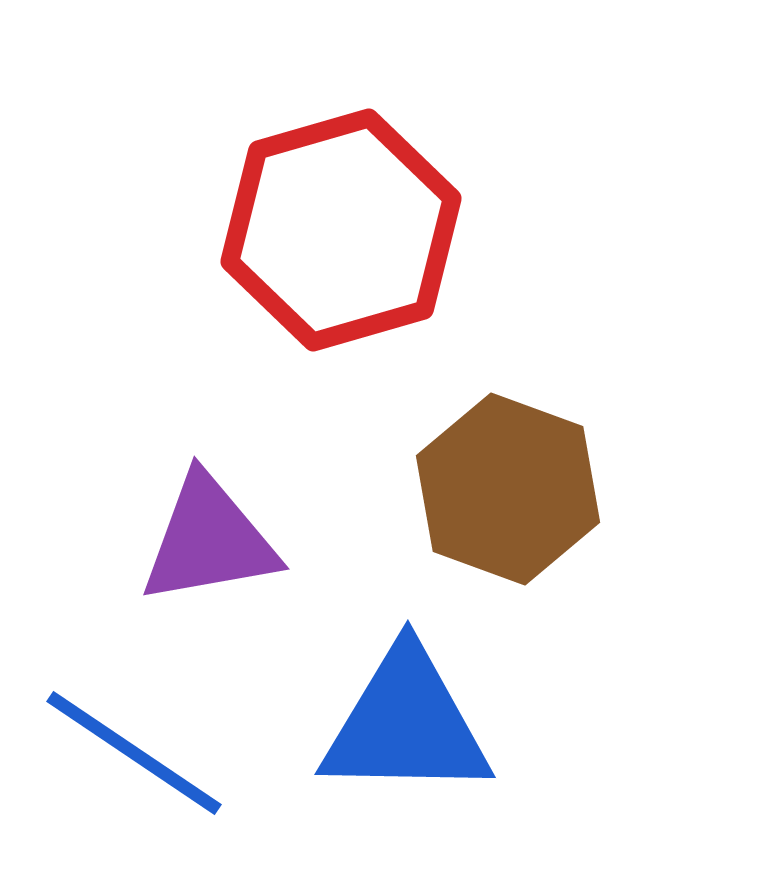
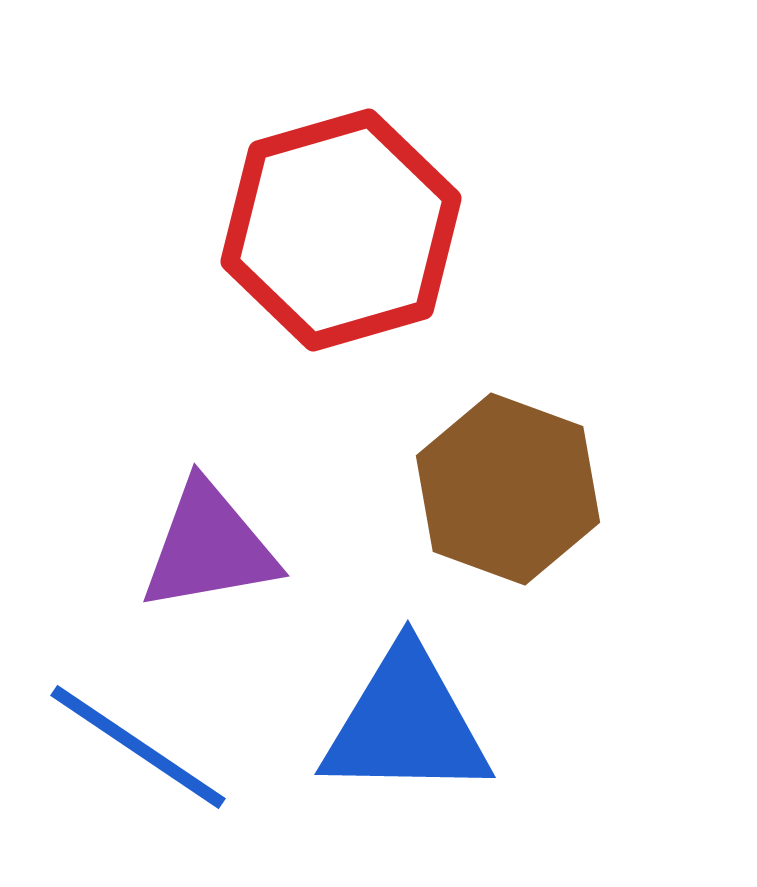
purple triangle: moved 7 px down
blue line: moved 4 px right, 6 px up
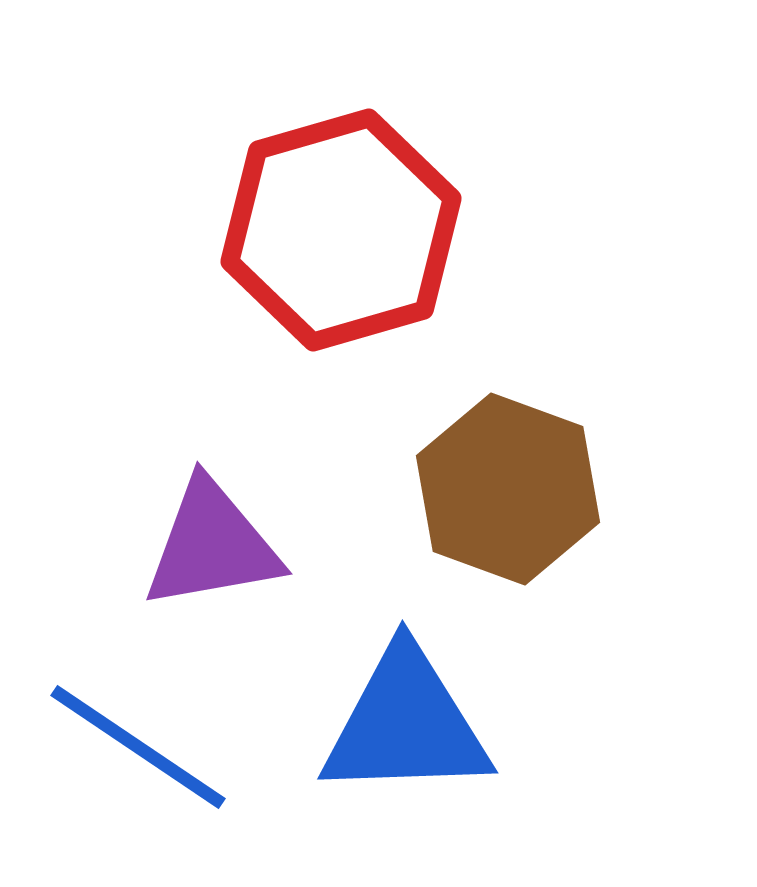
purple triangle: moved 3 px right, 2 px up
blue triangle: rotated 3 degrees counterclockwise
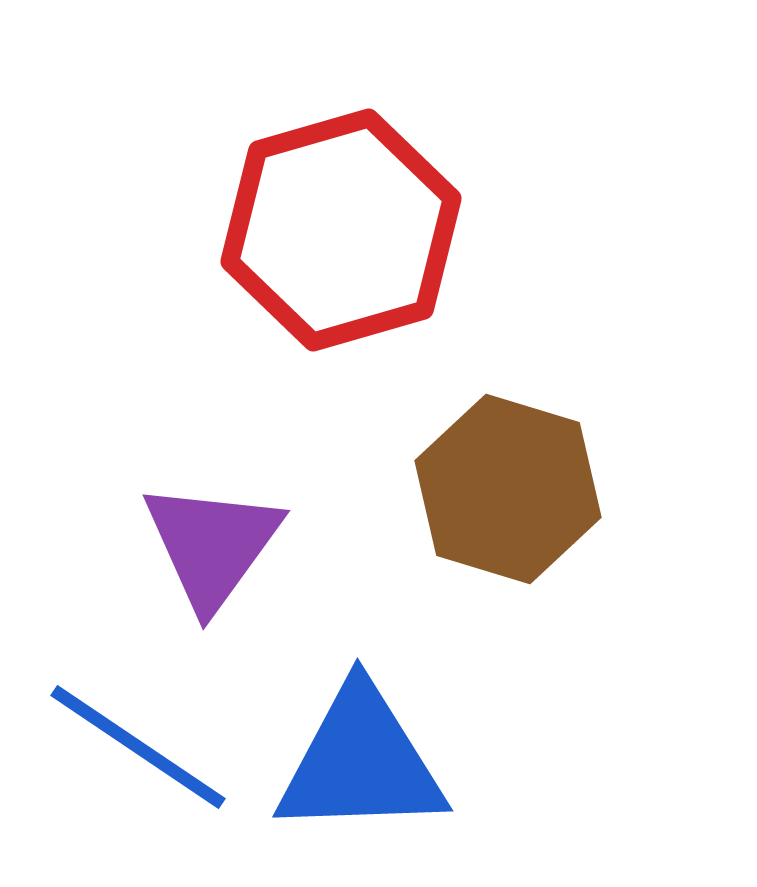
brown hexagon: rotated 3 degrees counterclockwise
purple triangle: rotated 44 degrees counterclockwise
blue triangle: moved 45 px left, 38 px down
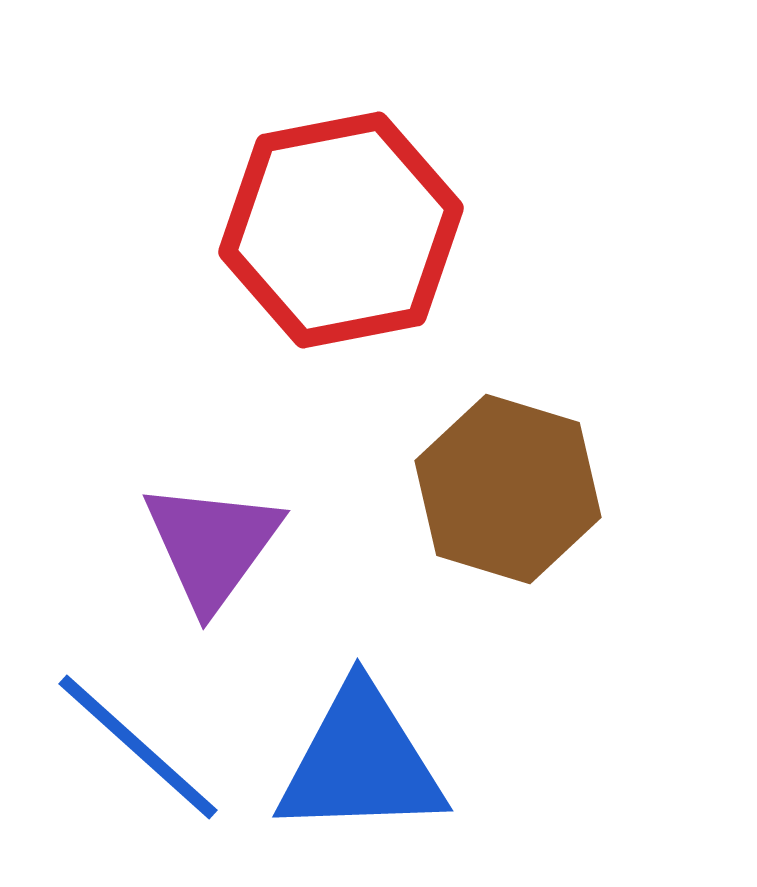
red hexagon: rotated 5 degrees clockwise
blue line: rotated 8 degrees clockwise
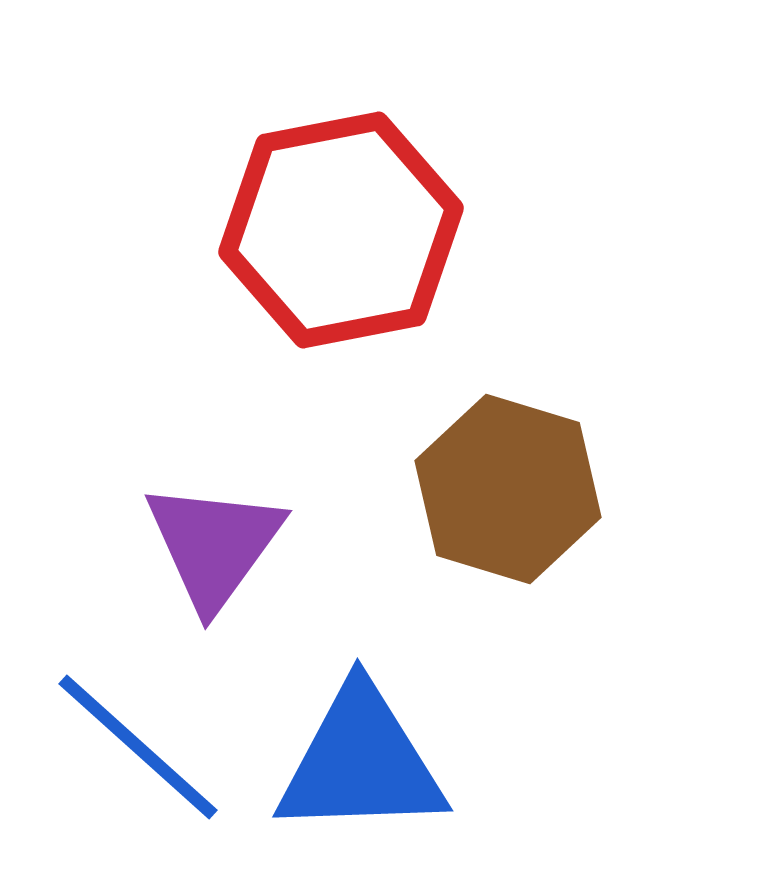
purple triangle: moved 2 px right
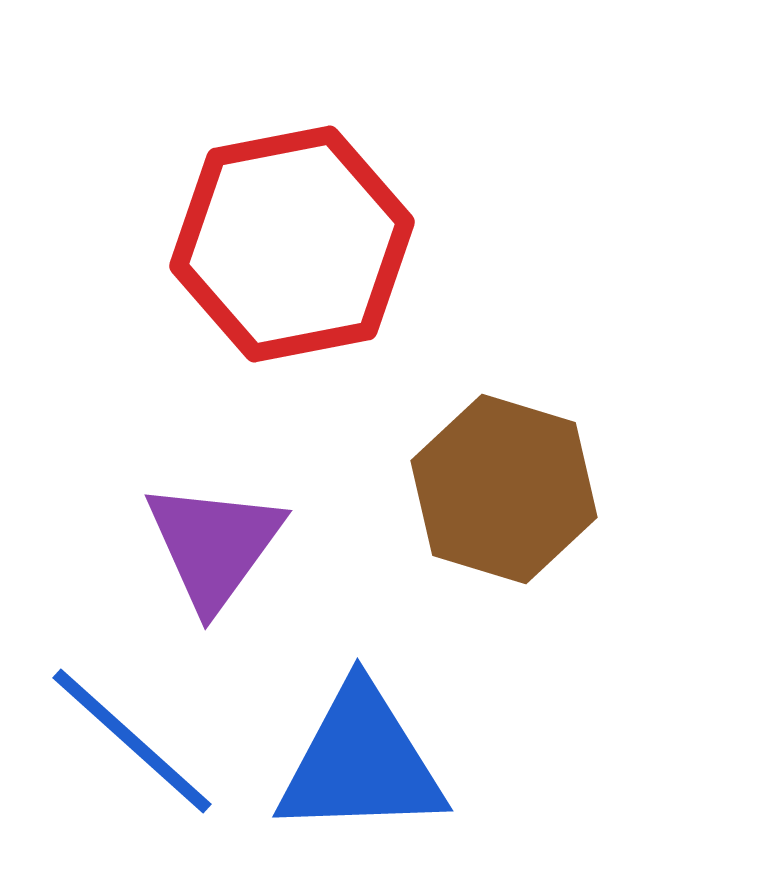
red hexagon: moved 49 px left, 14 px down
brown hexagon: moved 4 px left
blue line: moved 6 px left, 6 px up
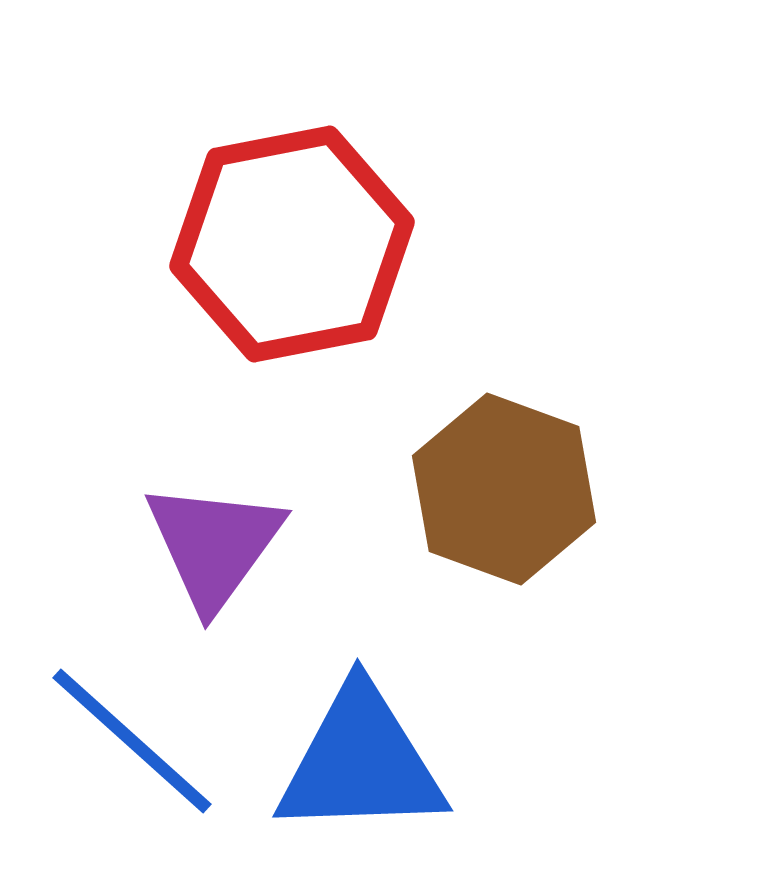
brown hexagon: rotated 3 degrees clockwise
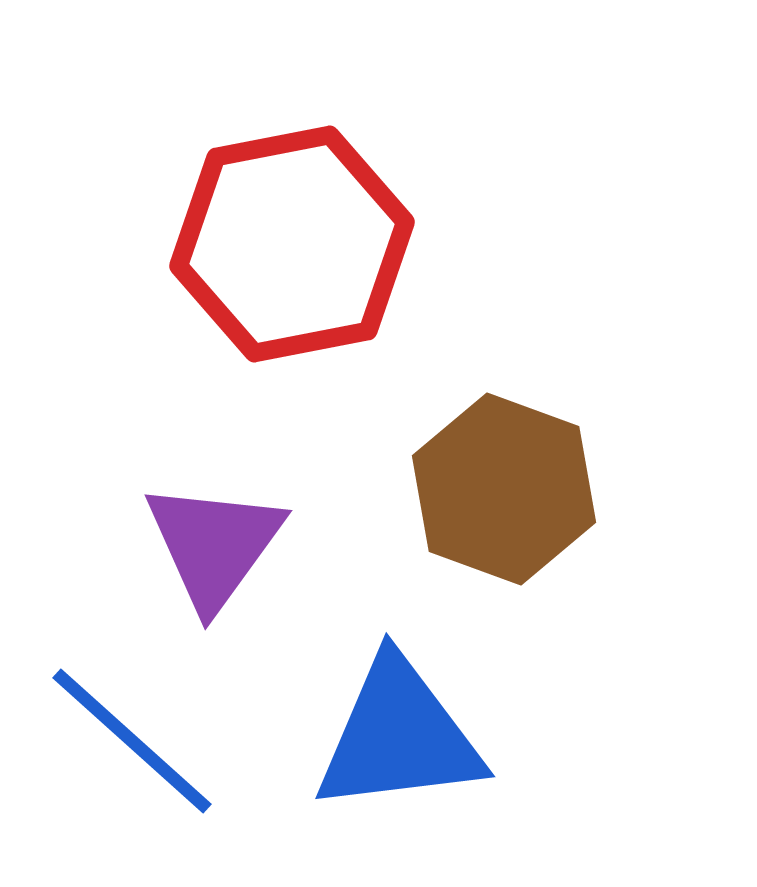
blue triangle: moved 38 px right, 26 px up; rotated 5 degrees counterclockwise
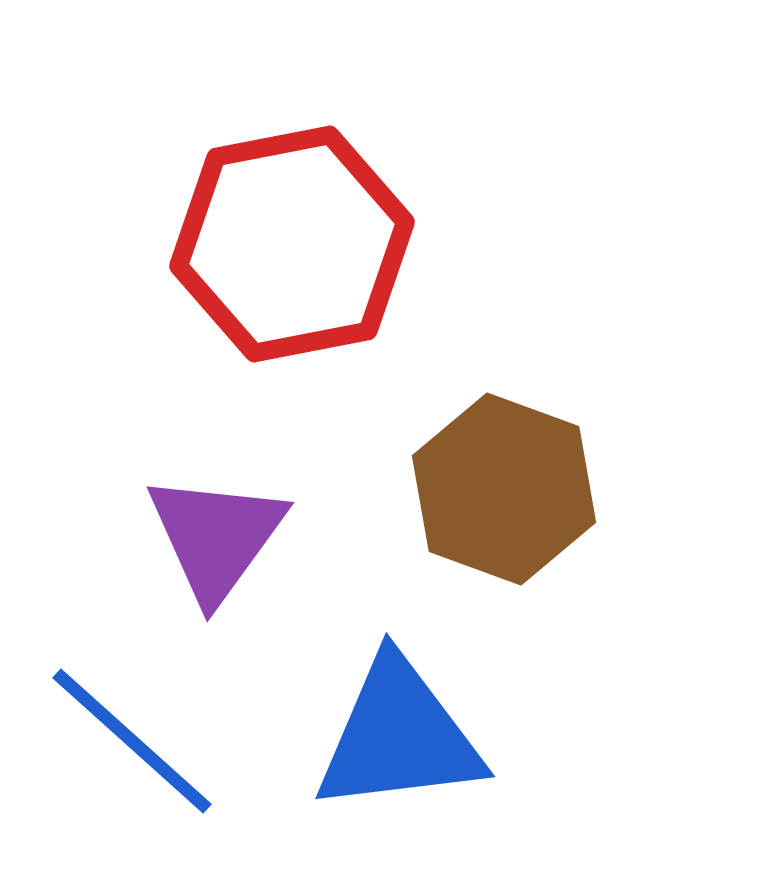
purple triangle: moved 2 px right, 8 px up
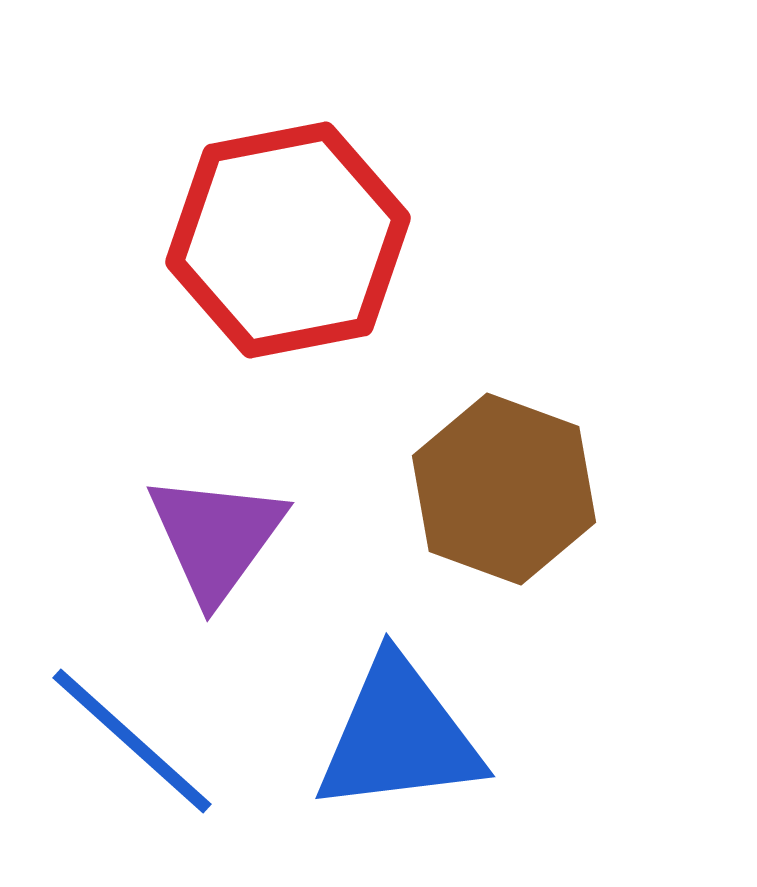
red hexagon: moved 4 px left, 4 px up
